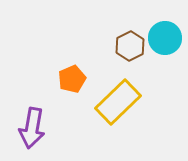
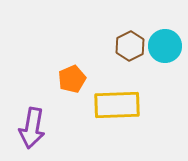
cyan circle: moved 8 px down
yellow rectangle: moved 1 px left, 3 px down; rotated 42 degrees clockwise
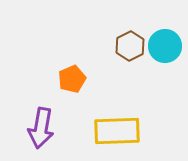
yellow rectangle: moved 26 px down
purple arrow: moved 9 px right
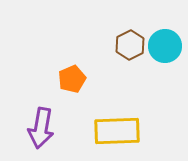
brown hexagon: moved 1 px up
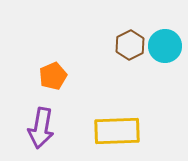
orange pentagon: moved 19 px left, 3 px up
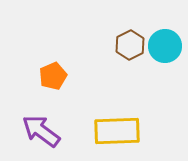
purple arrow: moved 3 px down; rotated 117 degrees clockwise
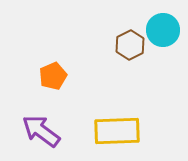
cyan circle: moved 2 px left, 16 px up
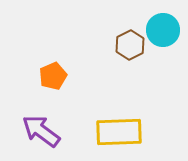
yellow rectangle: moved 2 px right, 1 px down
